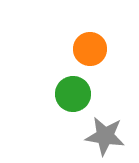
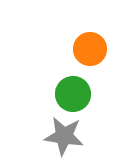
gray star: moved 41 px left
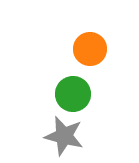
gray star: rotated 6 degrees clockwise
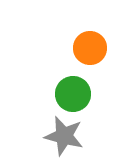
orange circle: moved 1 px up
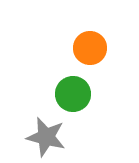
gray star: moved 18 px left, 1 px down
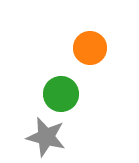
green circle: moved 12 px left
